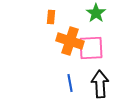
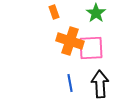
orange rectangle: moved 3 px right, 5 px up; rotated 24 degrees counterclockwise
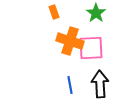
blue line: moved 2 px down
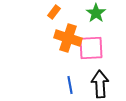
orange rectangle: rotated 56 degrees clockwise
orange cross: moved 2 px left, 3 px up
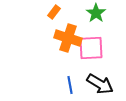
black arrow: rotated 124 degrees clockwise
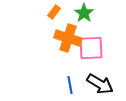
green star: moved 12 px left
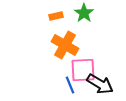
orange rectangle: moved 2 px right, 4 px down; rotated 40 degrees clockwise
orange cross: moved 3 px left, 7 px down; rotated 12 degrees clockwise
pink square: moved 8 px left, 22 px down
blue line: rotated 12 degrees counterclockwise
